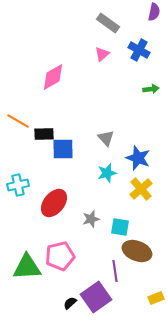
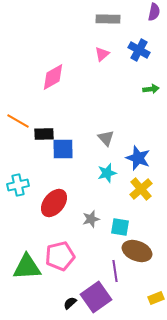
gray rectangle: moved 4 px up; rotated 35 degrees counterclockwise
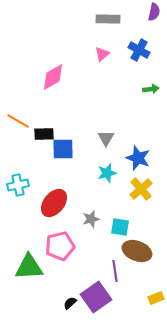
gray triangle: rotated 12 degrees clockwise
pink pentagon: moved 10 px up
green triangle: moved 2 px right
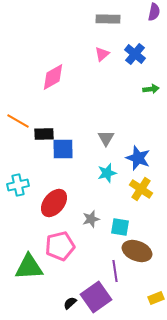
blue cross: moved 4 px left, 4 px down; rotated 10 degrees clockwise
yellow cross: rotated 15 degrees counterclockwise
